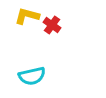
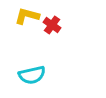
cyan semicircle: moved 1 px up
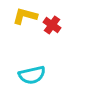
yellow L-shape: moved 2 px left
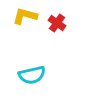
red cross: moved 5 px right, 2 px up
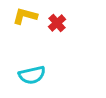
red cross: rotated 12 degrees clockwise
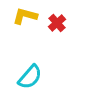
cyan semicircle: moved 2 px left, 2 px down; rotated 36 degrees counterclockwise
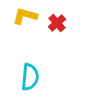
cyan semicircle: rotated 36 degrees counterclockwise
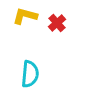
cyan semicircle: moved 3 px up
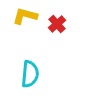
red cross: moved 1 px down
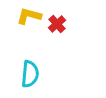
yellow L-shape: moved 4 px right
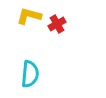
red cross: rotated 12 degrees clockwise
